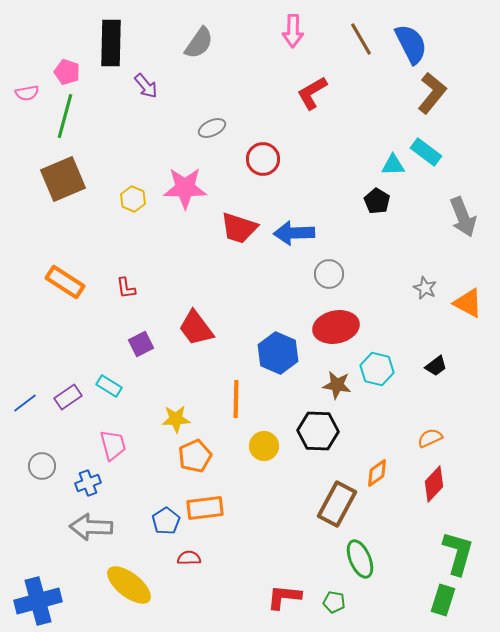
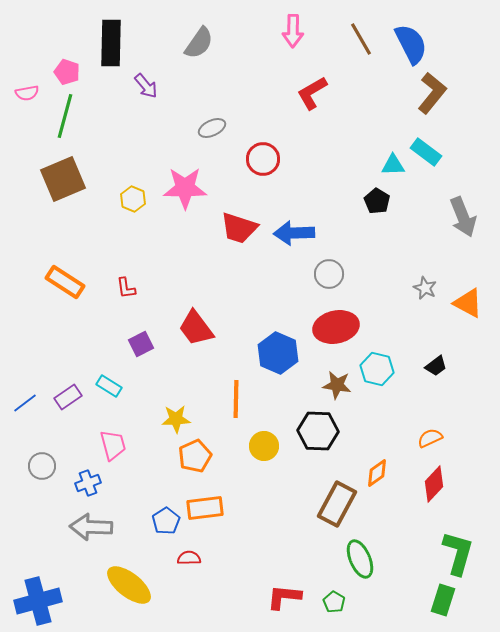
green pentagon at (334, 602): rotated 20 degrees clockwise
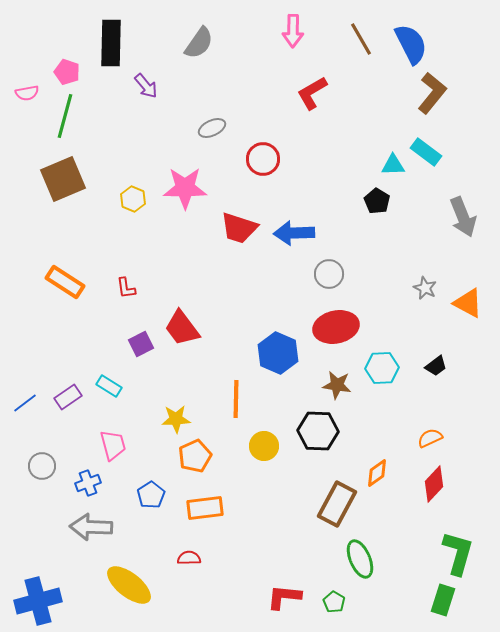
red trapezoid at (196, 328): moved 14 px left
cyan hexagon at (377, 369): moved 5 px right, 1 px up; rotated 16 degrees counterclockwise
blue pentagon at (166, 521): moved 15 px left, 26 px up
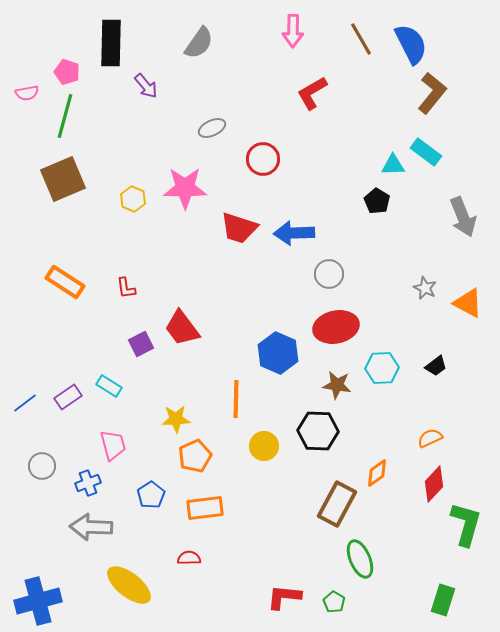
green L-shape at (458, 553): moved 8 px right, 29 px up
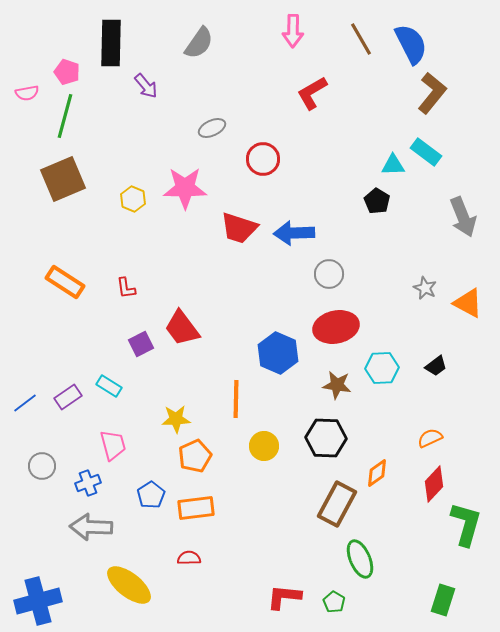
black hexagon at (318, 431): moved 8 px right, 7 px down
orange rectangle at (205, 508): moved 9 px left
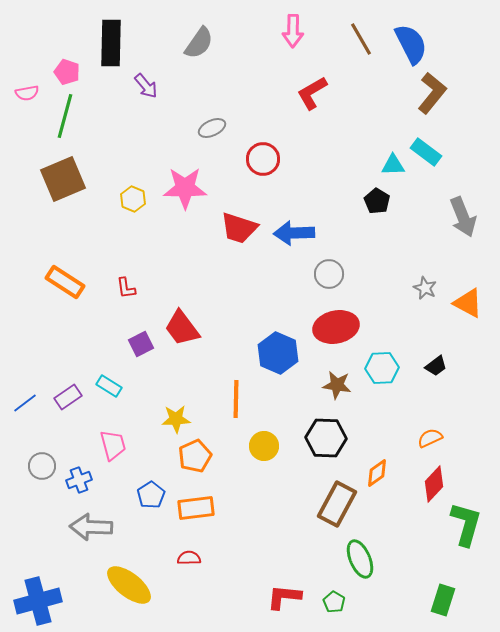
blue cross at (88, 483): moved 9 px left, 3 px up
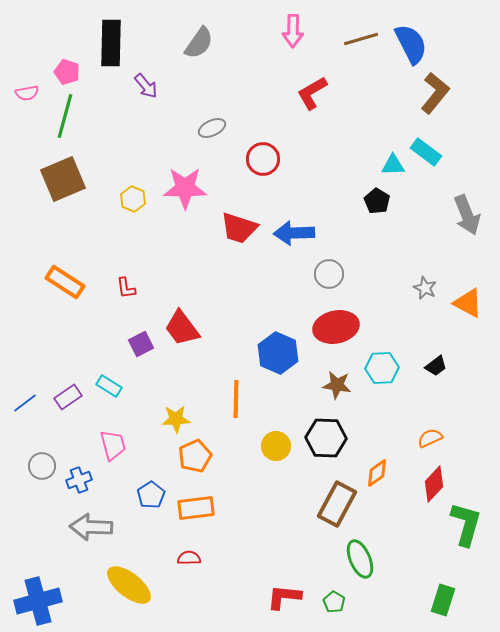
brown line at (361, 39): rotated 76 degrees counterclockwise
brown L-shape at (432, 93): moved 3 px right
gray arrow at (463, 217): moved 4 px right, 2 px up
yellow circle at (264, 446): moved 12 px right
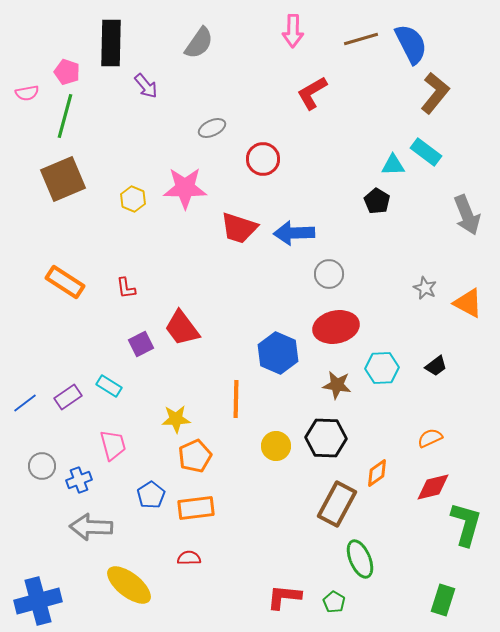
red diamond at (434, 484): moved 1 px left, 3 px down; rotated 33 degrees clockwise
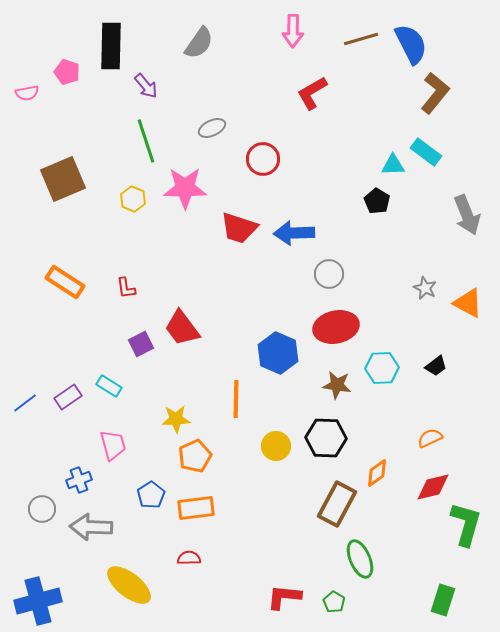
black rectangle at (111, 43): moved 3 px down
green line at (65, 116): moved 81 px right, 25 px down; rotated 33 degrees counterclockwise
gray circle at (42, 466): moved 43 px down
